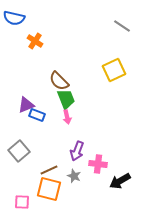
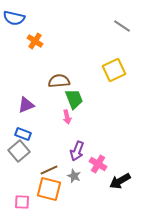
brown semicircle: rotated 130 degrees clockwise
green trapezoid: moved 8 px right
blue rectangle: moved 14 px left, 19 px down
pink cross: rotated 24 degrees clockwise
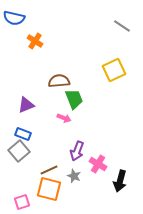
pink arrow: moved 3 px left, 1 px down; rotated 56 degrees counterclockwise
black arrow: rotated 45 degrees counterclockwise
pink square: rotated 21 degrees counterclockwise
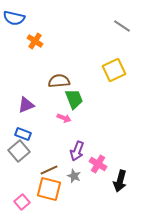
pink square: rotated 21 degrees counterclockwise
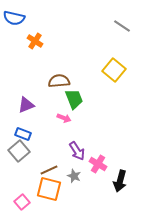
yellow square: rotated 25 degrees counterclockwise
purple arrow: rotated 54 degrees counterclockwise
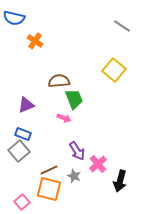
pink cross: rotated 18 degrees clockwise
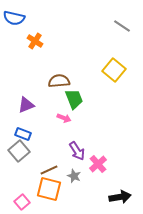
black arrow: moved 16 px down; rotated 115 degrees counterclockwise
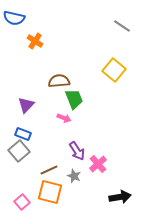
purple triangle: rotated 24 degrees counterclockwise
orange square: moved 1 px right, 3 px down
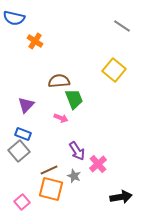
pink arrow: moved 3 px left
orange square: moved 1 px right, 3 px up
black arrow: moved 1 px right
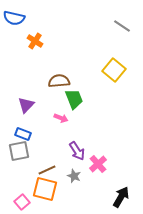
gray square: rotated 30 degrees clockwise
brown line: moved 2 px left
orange square: moved 6 px left
black arrow: rotated 50 degrees counterclockwise
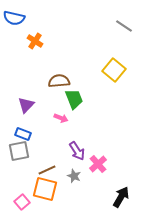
gray line: moved 2 px right
